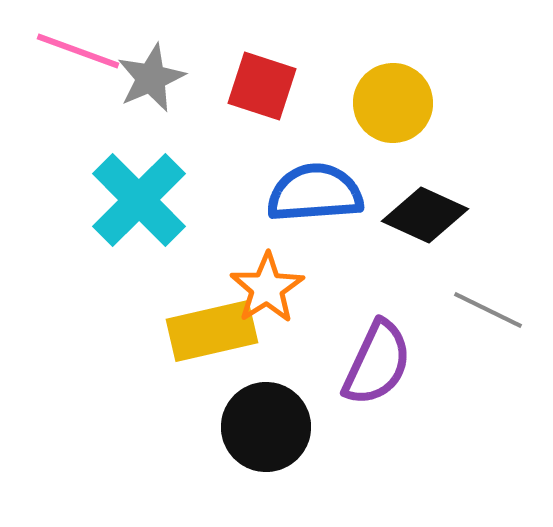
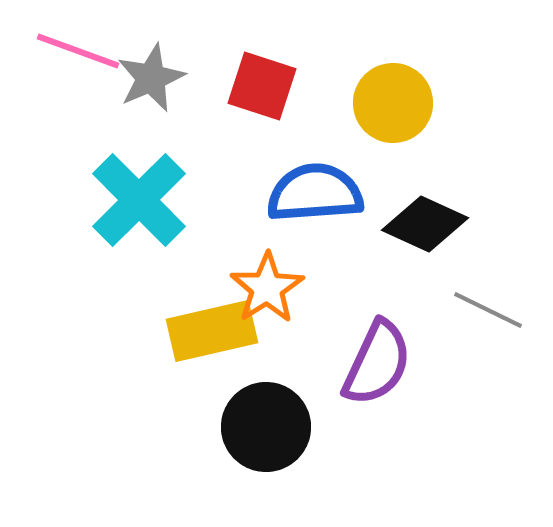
black diamond: moved 9 px down
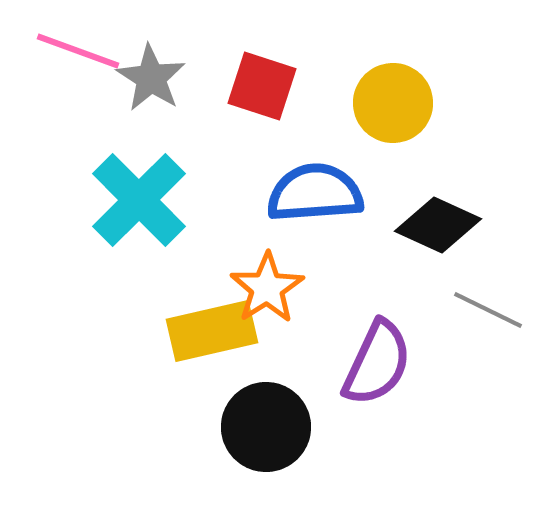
gray star: rotated 16 degrees counterclockwise
black diamond: moved 13 px right, 1 px down
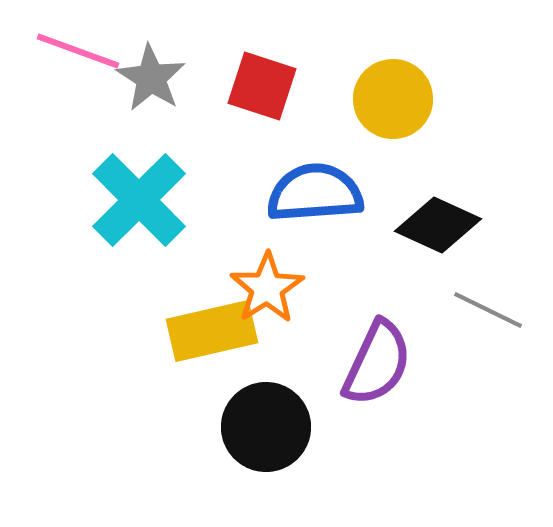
yellow circle: moved 4 px up
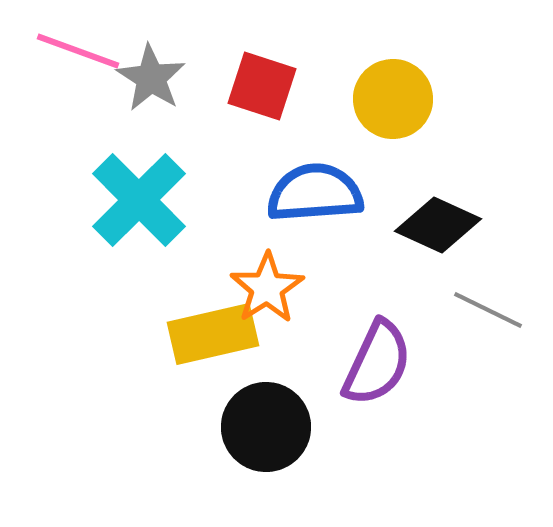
yellow rectangle: moved 1 px right, 3 px down
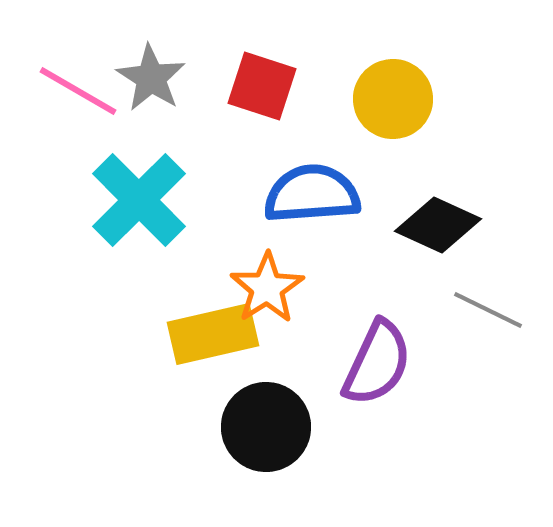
pink line: moved 40 px down; rotated 10 degrees clockwise
blue semicircle: moved 3 px left, 1 px down
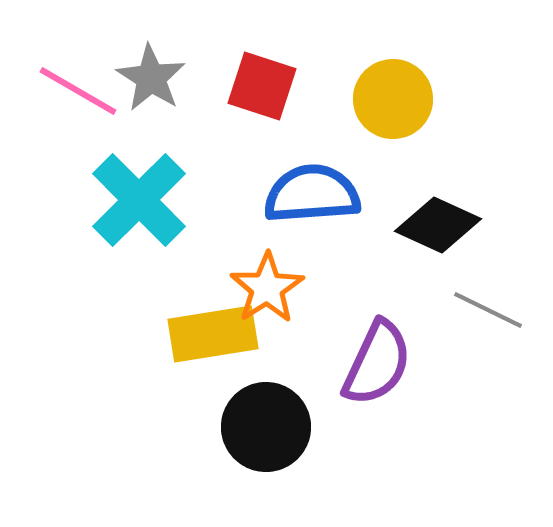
yellow rectangle: rotated 4 degrees clockwise
